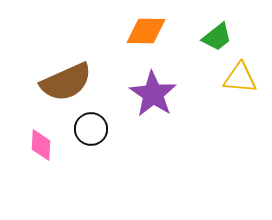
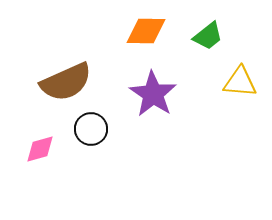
green trapezoid: moved 9 px left, 1 px up
yellow triangle: moved 4 px down
pink diamond: moved 1 px left, 4 px down; rotated 72 degrees clockwise
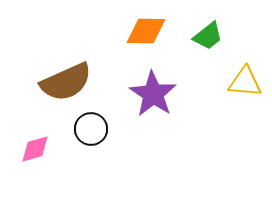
yellow triangle: moved 5 px right
pink diamond: moved 5 px left
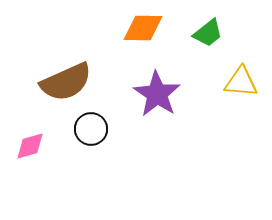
orange diamond: moved 3 px left, 3 px up
green trapezoid: moved 3 px up
yellow triangle: moved 4 px left
purple star: moved 4 px right
pink diamond: moved 5 px left, 3 px up
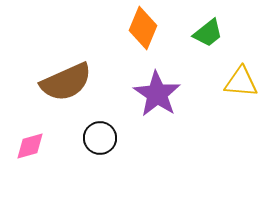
orange diamond: rotated 69 degrees counterclockwise
black circle: moved 9 px right, 9 px down
